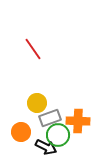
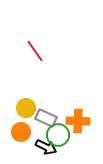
red line: moved 2 px right, 2 px down
yellow circle: moved 11 px left, 5 px down
gray rectangle: moved 4 px left; rotated 45 degrees clockwise
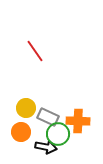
gray rectangle: moved 2 px right, 1 px up
green circle: moved 1 px up
black arrow: rotated 15 degrees counterclockwise
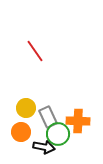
gray rectangle: rotated 40 degrees clockwise
black arrow: moved 2 px left
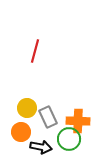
red line: rotated 50 degrees clockwise
yellow circle: moved 1 px right
green circle: moved 11 px right, 5 px down
black arrow: moved 3 px left
